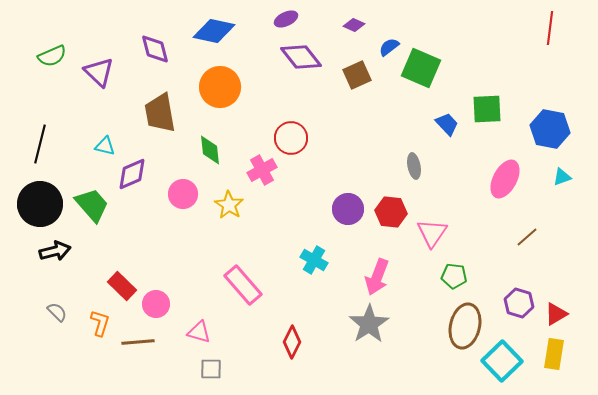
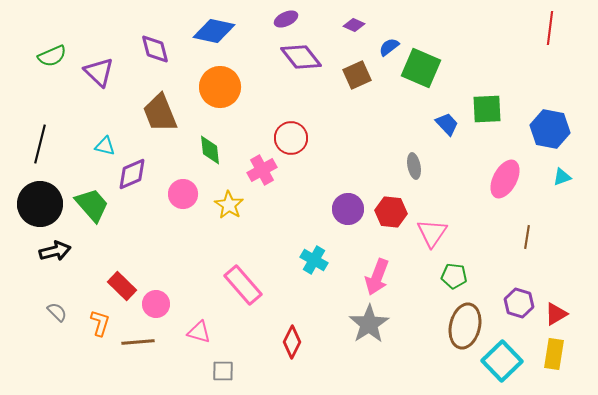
brown trapezoid at (160, 113): rotated 12 degrees counterclockwise
brown line at (527, 237): rotated 40 degrees counterclockwise
gray square at (211, 369): moved 12 px right, 2 px down
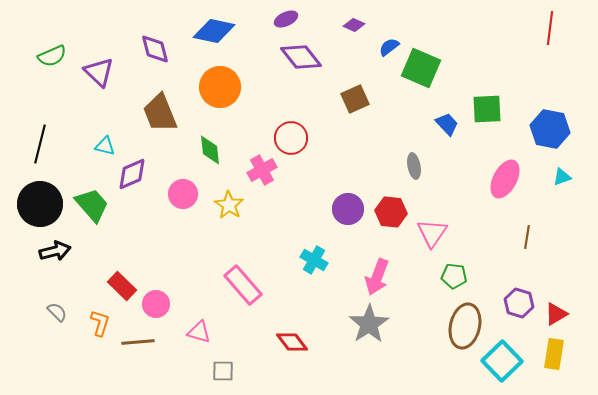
brown square at (357, 75): moved 2 px left, 24 px down
red diamond at (292, 342): rotated 64 degrees counterclockwise
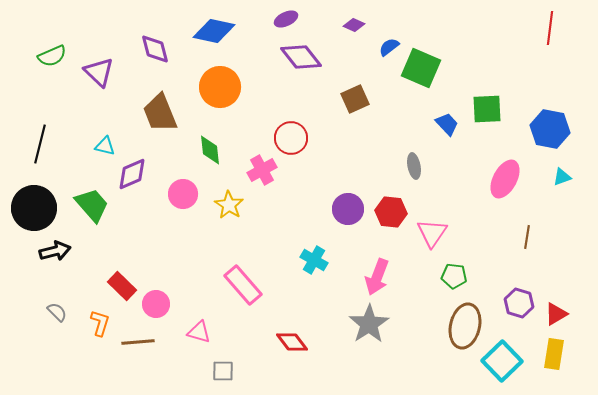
black circle at (40, 204): moved 6 px left, 4 px down
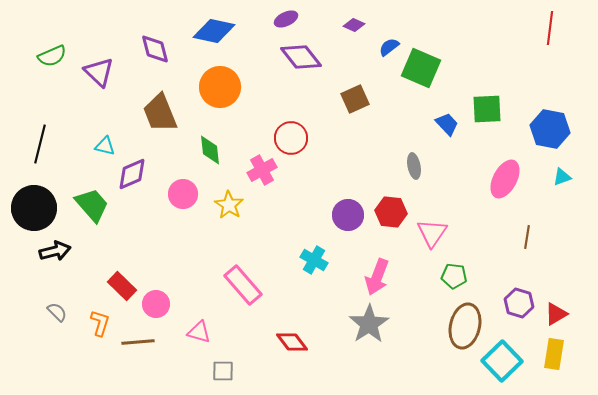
purple circle at (348, 209): moved 6 px down
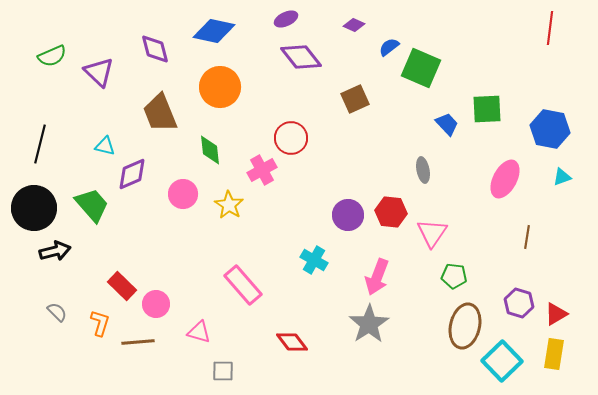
gray ellipse at (414, 166): moved 9 px right, 4 px down
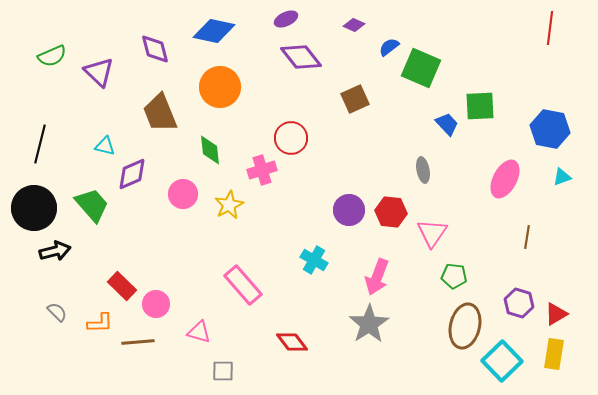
green square at (487, 109): moved 7 px left, 3 px up
pink cross at (262, 170): rotated 12 degrees clockwise
yellow star at (229, 205): rotated 12 degrees clockwise
purple circle at (348, 215): moved 1 px right, 5 px up
orange L-shape at (100, 323): rotated 72 degrees clockwise
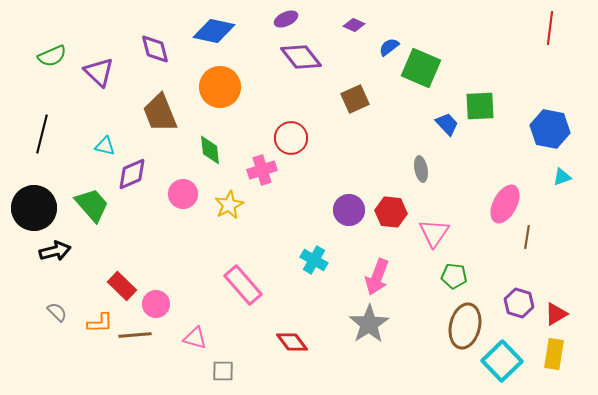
black line at (40, 144): moved 2 px right, 10 px up
gray ellipse at (423, 170): moved 2 px left, 1 px up
pink ellipse at (505, 179): moved 25 px down
pink triangle at (432, 233): moved 2 px right
pink triangle at (199, 332): moved 4 px left, 6 px down
brown line at (138, 342): moved 3 px left, 7 px up
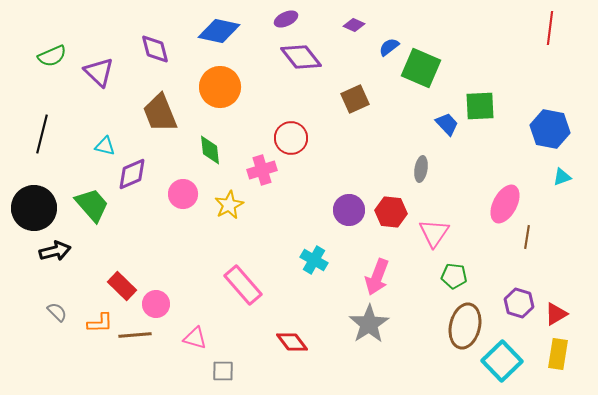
blue diamond at (214, 31): moved 5 px right
gray ellipse at (421, 169): rotated 20 degrees clockwise
yellow rectangle at (554, 354): moved 4 px right
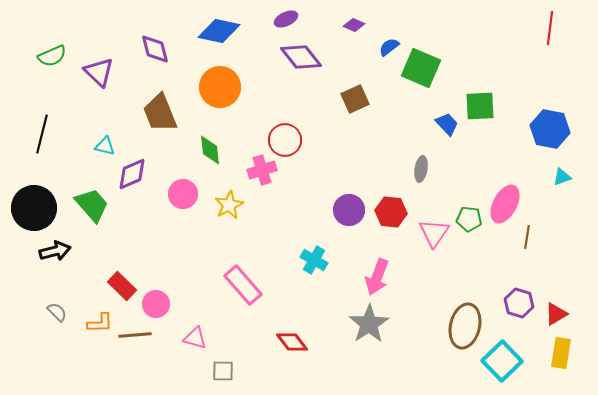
red circle at (291, 138): moved 6 px left, 2 px down
green pentagon at (454, 276): moved 15 px right, 57 px up
yellow rectangle at (558, 354): moved 3 px right, 1 px up
